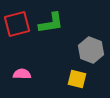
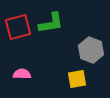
red square: moved 1 px right, 3 px down
yellow square: rotated 24 degrees counterclockwise
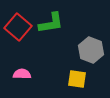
red square: rotated 36 degrees counterclockwise
yellow square: rotated 18 degrees clockwise
